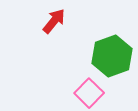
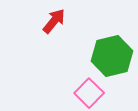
green hexagon: rotated 6 degrees clockwise
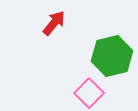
red arrow: moved 2 px down
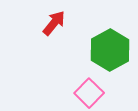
green hexagon: moved 2 px left, 6 px up; rotated 15 degrees counterclockwise
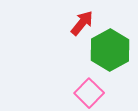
red arrow: moved 28 px right
